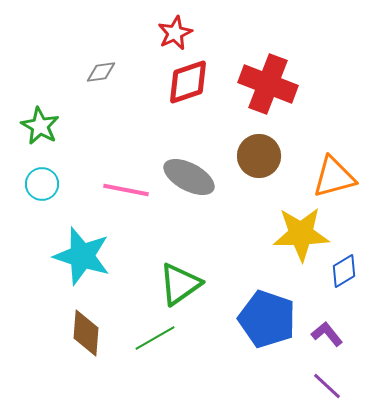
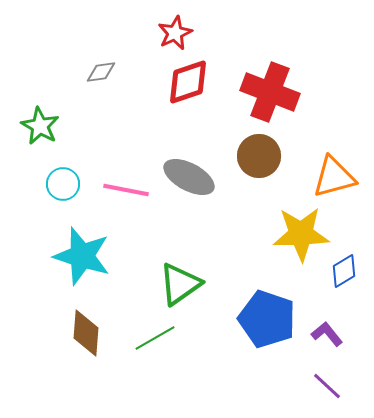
red cross: moved 2 px right, 8 px down
cyan circle: moved 21 px right
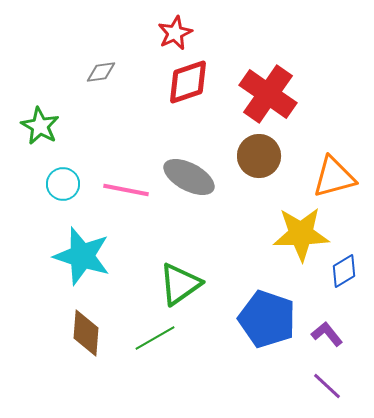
red cross: moved 2 px left, 2 px down; rotated 14 degrees clockwise
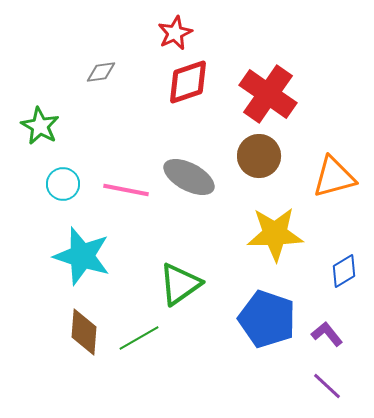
yellow star: moved 26 px left
brown diamond: moved 2 px left, 1 px up
green line: moved 16 px left
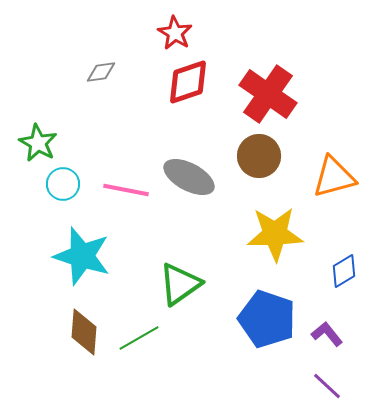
red star: rotated 16 degrees counterclockwise
green star: moved 2 px left, 17 px down
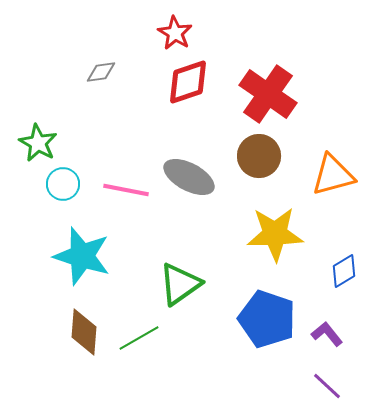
orange triangle: moved 1 px left, 2 px up
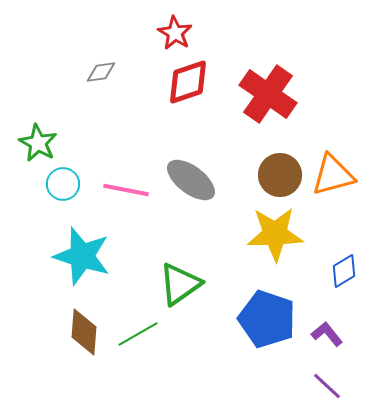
brown circle: moved 21 px right, 19 px down
gray ellipse: moved 2 px right, 3 px down; rotated 9 degrees clockwise
green line: moved 1 px left, 4 px up
